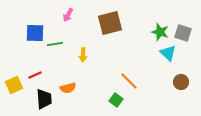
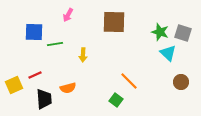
brown square: moved 4 px right, 1 px up; rotated 15 degrees clockwise
blue square: moved 1 px left, 1 px up
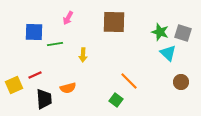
pink arrow: moved 3 px down
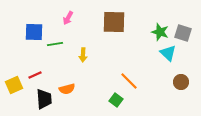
orange semicircle: moved 1 px left, 1 px down
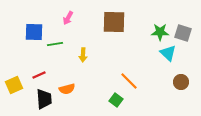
green star: rotated 18 degrees counterclockwise
red line: moved 4 px right
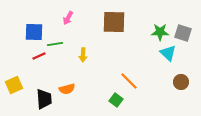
red line: moved 19 px up
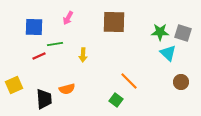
blue square: moved 5 px up
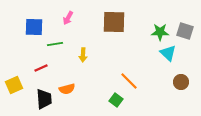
gray square: moved 2 px right, 2 px up
red line: moved 2 px right, 12 px down
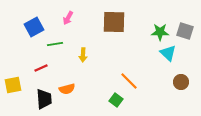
blue square: rotated 30 degrees counterclockwise
yellow square: moved 1 px left; rotated 12 degrees clockwise
